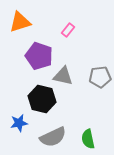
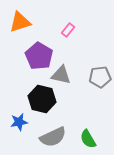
purple pentagon: rotated 12 degrees clockwise
gray triangle: moved 2 px left, 1 px up
blue star: moved 1 px up
green semicircle: rotated 18 degrees counterclockwise
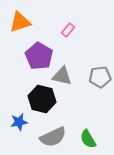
gray triangle: moved 1 px right, 1 px down
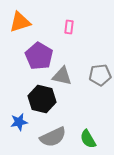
pink rectangle: moved 1 px right, 3 px up; rotated 32 degrees counterclockwise
gray pentagon: moved 2 px up
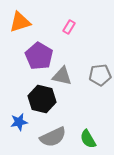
pink rectangle: rotated 24 degrees clockwise
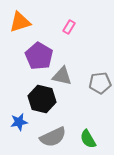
gray pentagon: moved 8 px down
